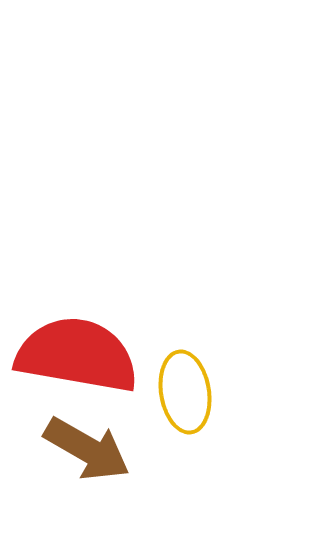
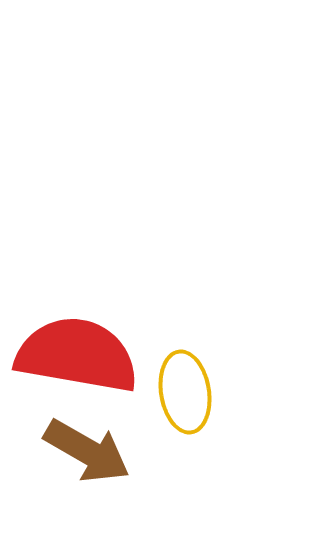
brown arrow: moved 2 px down
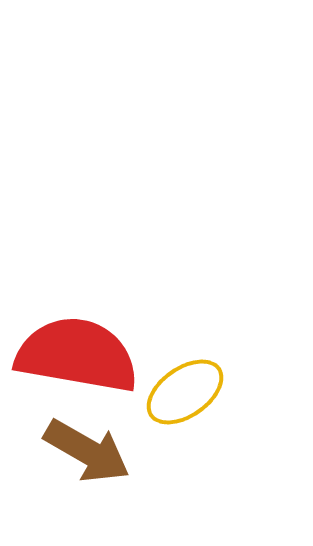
yellow ellipse: rotated 64 degrees clockwise
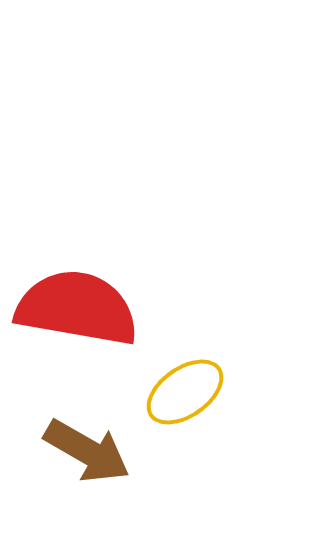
red semicircle: moved 47 px up
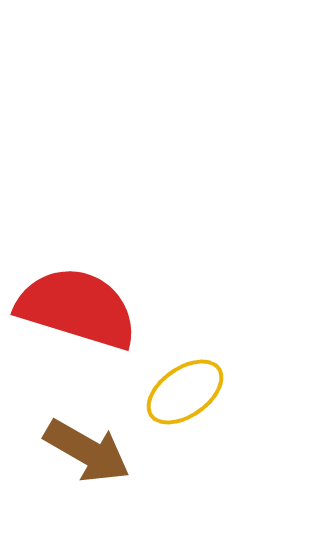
red semicircle: rotated 7 degrees clockwise
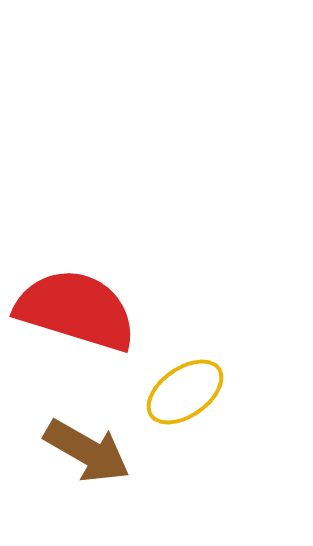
red semicircle: moved 1 px left, 2 px down
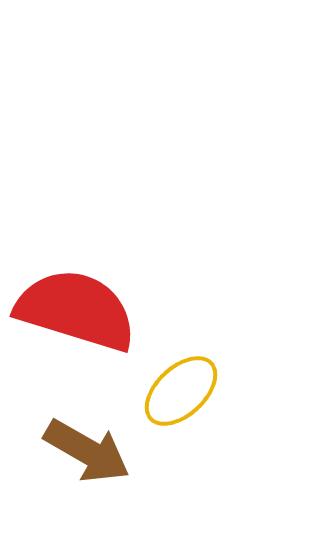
yellow ellipse: moved 4 px left, 1 px up; rotated 8 degrees counterclockwise
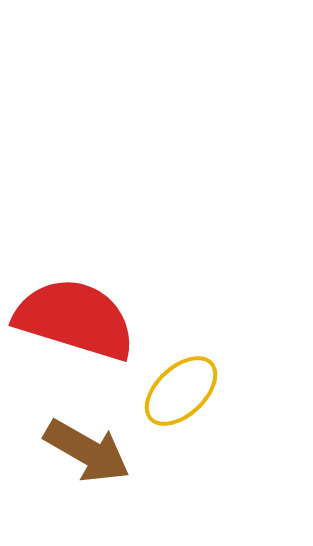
red semicircle: moved 1 px left, 9 px down
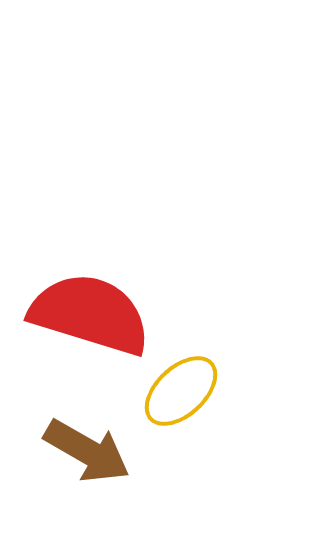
red semicircle: moved 15 px right, 5 px up
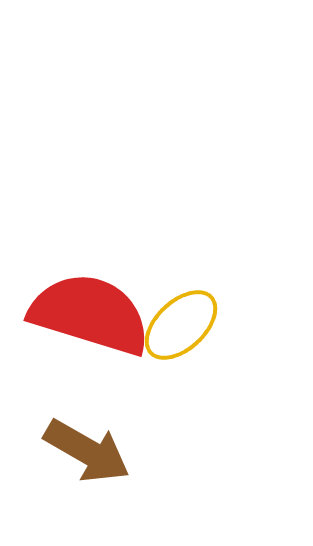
yellow ellipse: moved 66 px up
